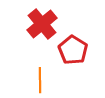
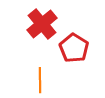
red pentagon: moved 1 px right, 2 px up
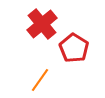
orange line: rotated 35 degrees clockwise
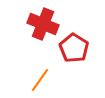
red cross: moved 1 px right; rotated 28 degrees counterclockwise
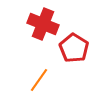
orange line: moved 1 px left
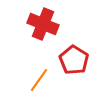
red pentagon: moved 12 px down
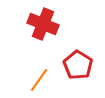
red pentagon: moved 4 px right, 5 px down
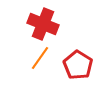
orange line: moved 1 px right, 22 px up
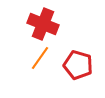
red pentagon: rotated 16 degrees counterclockwise
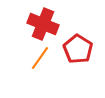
red pentagon: moved 16 px up; rotated 16 degrees clockwise
